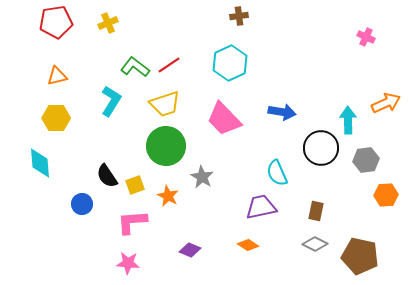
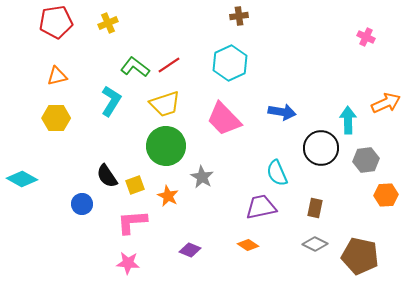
cyan diamond: moved 18 px left, 16 px down; rotated 56 degrees counterclockwise
brown rectangle: moved 1 px left, 3 px up
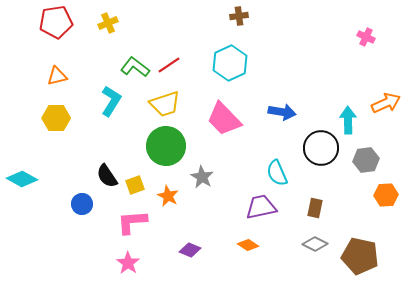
pink star: rotated 30 degrees clockwise
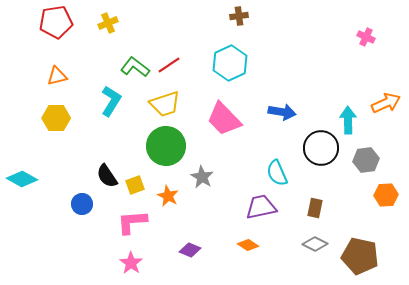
pink star: moved 3 px right
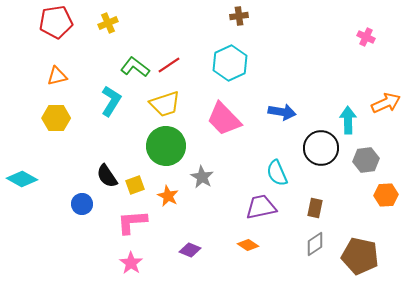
gray diamond: rotated 60 degrees counterclockwise
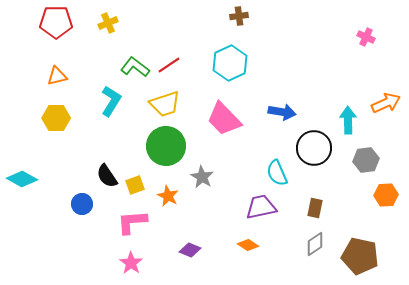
red pentagon: rotated 8 degrees clockwise
black circle: moved 7 px left
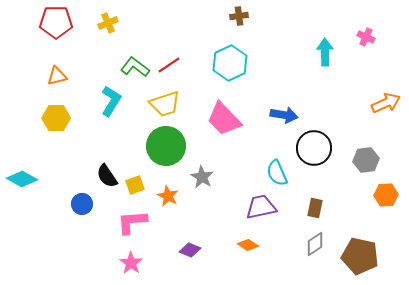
blue arrow: moved 2 px right, 3 px down
cyan arrow: moved 23 px left, 68 px up
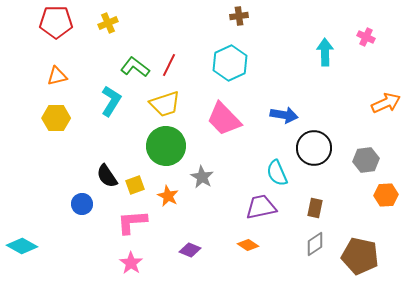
red line: rotated 30 degrees counterclockwise
cyan diamond: moved 67 px down
